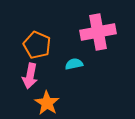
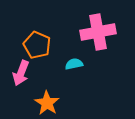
pink arrow: moved 9 px left, 3 px up; rotated 10 degrees clockwise
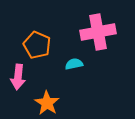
pink arrow: moved 3 px left, 4 px down; rotated 15 degrees counterclockwise
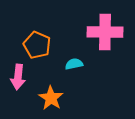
pink cross: moved 7 px right; rotated 12 degrees clockwise
orange star: moved 4 px right, 5 px up
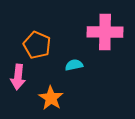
cyan semicircle: moved 1 px down
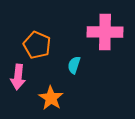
cyan semicircle: rotated 60 degrees counterclockwise
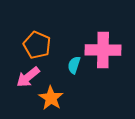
pink cross: moved 2 px left, 18 px down
pink arrow: moved 10 px right; rotated 45 degrees clockwise
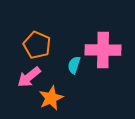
pink arrow: moved 1 px right
orange star: rotated 15 degrees clockwise
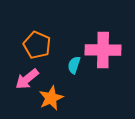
pink arrow: moved 2 px left, 2 px down
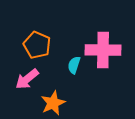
orange star: moved 2 px right, 5 px down
